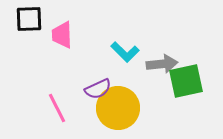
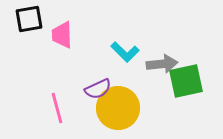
black square: rotated 8 degrees counterclockwise
pink line: rotated 12 degrees clockwise
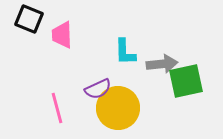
black square: rotated 32 degrees clockwise
cyan L-shape: rotated 44 degrees clockwise
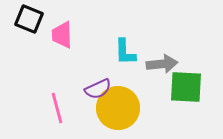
green square: moved 6 px down; rotated 15 degrees clockwise
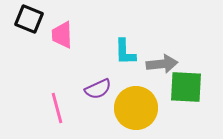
yellow circle: moved 18 px right
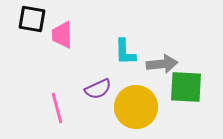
black square: moved 3 px right; rotated 12 degrees counterclockwise
yellow circle: moved 1 px up
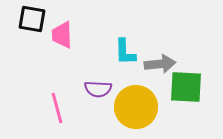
gray arrow: moved 2 px left
purple semicircle: rotated 28 degrees clockwise
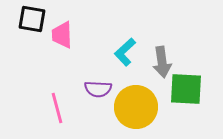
cyan L-shape: rotated 48 degrees clockwise
gray arrow: moved 2 px right, 2 px up; rotated 88 degrees clockwise
green square: moved 2 px down
